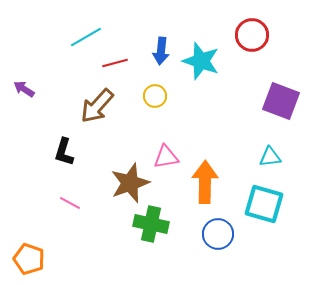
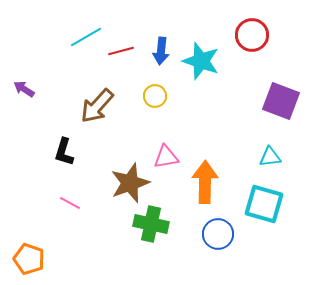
red line: moved 6 px right, 12 px up
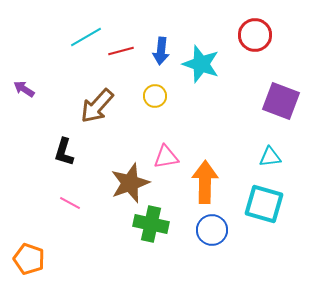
red circle: moved 3 px right
cyan star: moved 3 px down
blue circle: moved 6 px left, 4 px up
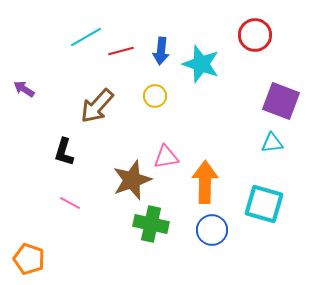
cyan triangle: moved 2 px right, 14 px up
brown star: moved 2 px right, 3 px up
